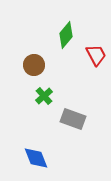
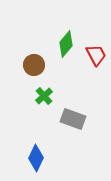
green diamond: moved 9 px down
blue diamond: rotated 48 degrees clockwise
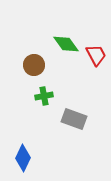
green diamond: rotated 76 degrees counterclockwise
green cross: rotated 30 degrees clockwise
gray rectangle: moved 1 px right
blue diamond: moved 13 px left
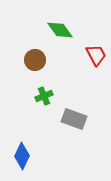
green diamond: moved 6 px left, 14 px up
brown circle: moved 1 px right, 5 px up
green cross: rotated 12 degrees counterclockwise
blue diamond: moved 1 px left, 2 px up
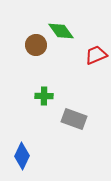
green diamond: moved 1 px right, 1 px down
red trapezoid: rotated 85 degrees counterclockwise
brown circle: moved 1 px right, 15 px up
green cross: rotated 24 degrees clockwise
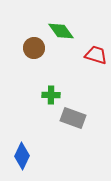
brown circle: moved 2 px left, 3 px down
red trapezoid: rotated 40 degrees clockwise
green cross: moved 7 px right, 1 px up
gray rectangle: moved 1 px left, 1 px up
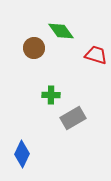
gray rectangle: rotated 50 degrees counterclockwise
blue diamond: moved 2 px up
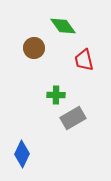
green diamond: moved 2 px right, 5 px up
red trapezoid: moved 12 px left, 5 px down; rotated 120 degrees counterclockwise
green cross: moved 5 px right
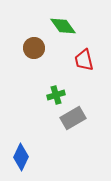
green cross: rotated 18 degrees counterclockwise
blue diamond: moved 1 px left, 3 px down
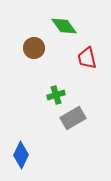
green diamond: moved 1 px right
red trapezoid: moved 3 px right, 2 px up
blue diamond: moved 2 px up
